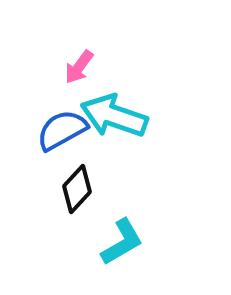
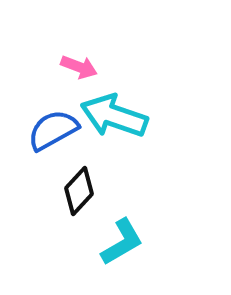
pink arrow: rotated 105 degrees counterclockwise
blue semicircle: moved 9 px left
black diamond: moved 2 px right, 2 px down
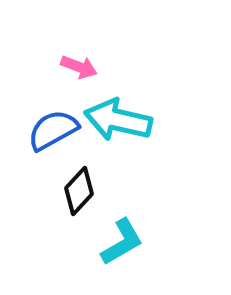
cyan arrow: moved 4 px right, 4 px down; rotated 6 degrees counterclockwise
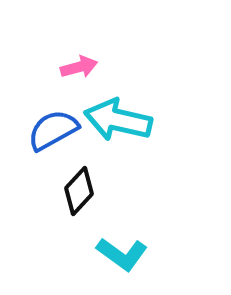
pink arrow: rotated 36 degrees counterclockwise
cyan L-shape: moved 12 px down; rotated 66 degrees clockwise
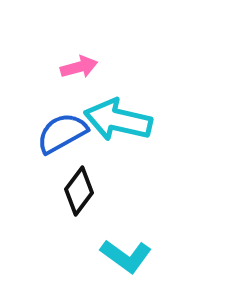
blue semicircle: moved 9 px right, 3 px down
black diamond: rotated 6 degrees counterclockwise
cyan L-shape: moved 4 px right, 2 px down
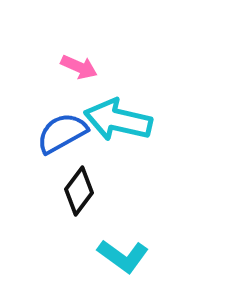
pink arrow: rotated 39 degrees clockwise
cyan L-shape: moved 3 px left
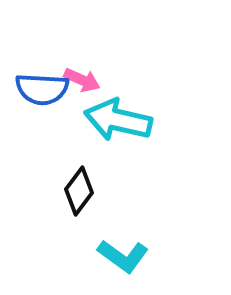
pink arrow: moved 3 px right, 13 px down
blue semicircle: moved 20 px left, 44 px up; rotated 148 degrees counterclockwise
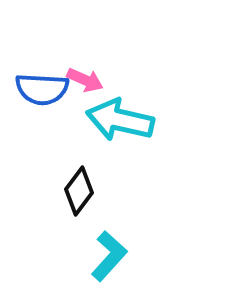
pink arrow: moved 3 px right
cyan arrow: moved 2 px right
cyan L-shape: moved 14 px left; rotated 84 degrees counterclockwise
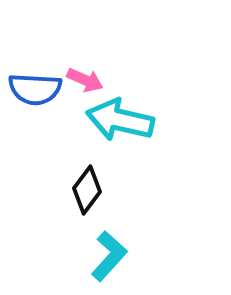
blue semicircle: moved 7 px left
black diamond: moved 8 px right, 1 px up
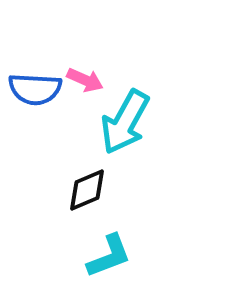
cyan arrow: moved 5 px right, 2 px down; rotated 74 degrees counterclockwise
black diamond: rotated 30 degrees clockwise
cyan L-shape: rotated 27 degrees clockwise
